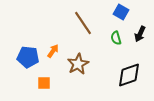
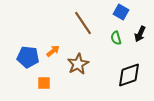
orange arrow: rotated 16 degrees clockwise
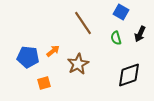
orange square: rotated 16 degrees counterclockwise
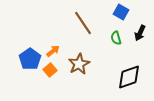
black arrow: moved 1 px up
blue pentagon: moved 2 px right, 2 px down; rotated 30 degrees clockwise
brown star: moved 1 px right
black diamond: moved 2 px down
orange square: moved 6 px right, 13 px up; rotated 24 degrees counterclockwise
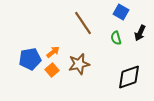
orange arrow: moved 1 px down
blue pentagon: rotated 25 degrees clockwise
brown star: rotated 15 degrees clockwise
orange square: moved 2 px right
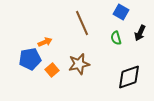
brown line: moved 1 px left; rotated 10 degrees clockwise
orange arrow: moved 8 px left, 10 px up; rotated 16 degrees clockwise
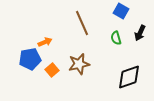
blue square: moved 1 px up
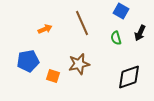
orange arrow: moved 13 px up
blue pentagon: moved 2 px left, 2 px down
orange square: moved 1 px right, 6 px down; rotated 32 degrees counterclockwise
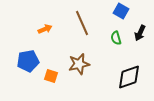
orange square: moved 2 px left
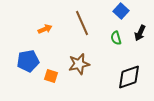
blue square: rotated 14 degrees clockwise
